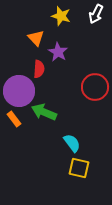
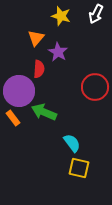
orange triangle: rotated 24 degrees clockwise
orange rectangle: moved 1 px left, 1 px up
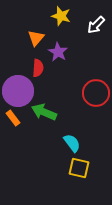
white arrow: moved 11 px down; rotated 18 degrees clockwise
red semicircle: moved 1 px left, 1 px up
red circle: moved 1 px right, 6 px down
purple circle: moved 1 px left
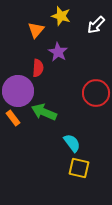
orange triangle: moved 8 px up
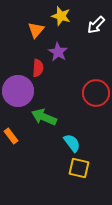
green arrow: moved 5 px down
orange rectangle: moved 2 px left, 18 px down
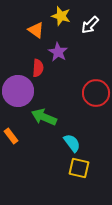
white arrow: moved 6 px left
orange triangle: rotated 36 degrees counterclockwise
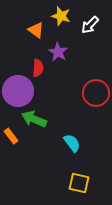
green arrow: moved 10 px left, 2 px down
yellow square: moved 15 px down
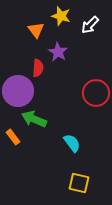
orange triangle: rotated 18 degrees clockwise
orange rectangle: moved 2 px right, 1 px down
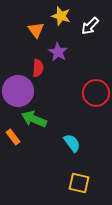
white arrow: moved 1 px down
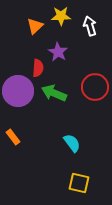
yellow star: rotated 18 degrees counterclockwise
white arrow: rotated 120 degrees clockwise
orange triangle: moved 1 px left, 4 px up; rotated 24 degrees clockwise
red circle: moved 1 px left, 6 px up
green arrow: moved 20 px right, 26 px up
